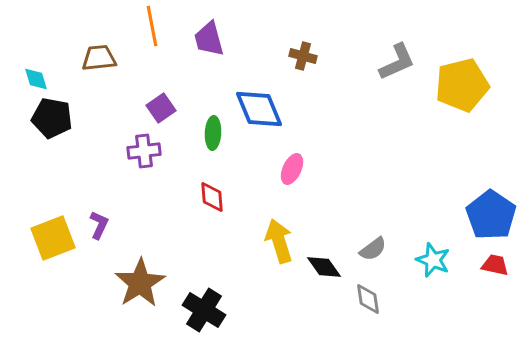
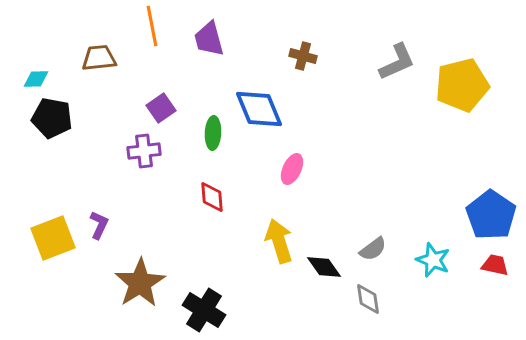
cyan diamond: rotated 76 degrees counterclockwise
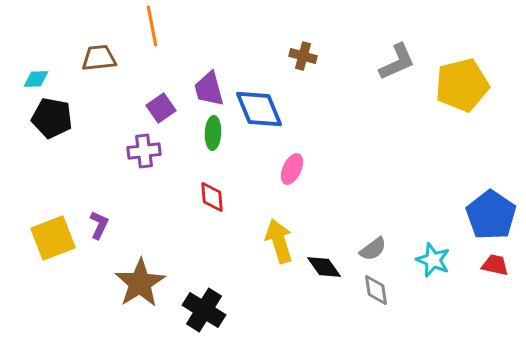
purple trapezoid: moved 50 px down
gray diamond: moved 8 px right, 9 px up
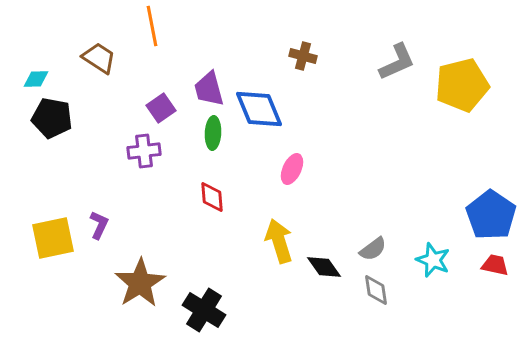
brown trapezoid: rotated 39 degrees clockwise
yellow square: rotated 9 degrees clockwise
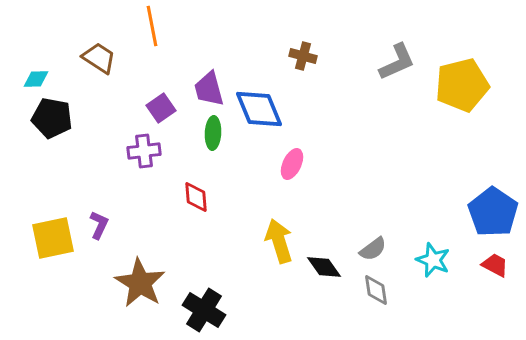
pink ellipse: moved 5 px up
red diamond: moved 16 px left
blue pentagon: moved 2 px right, 3 px up
red trapezoid: rotated 16 degrees clockwise
brown star: rotated 9 degrees counterclockwise
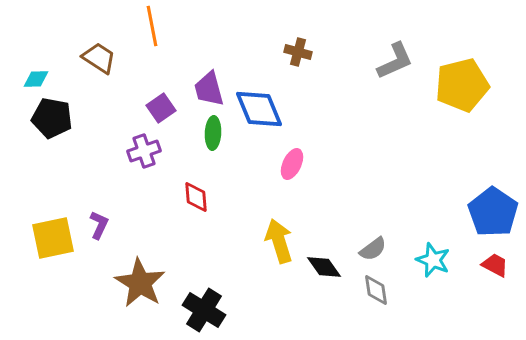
brown cross: moved 5 px left, 4 px up
gray L-shape: moved 2 px left, 1 px up
purple cross: rotated 12 degrees counterclockwise
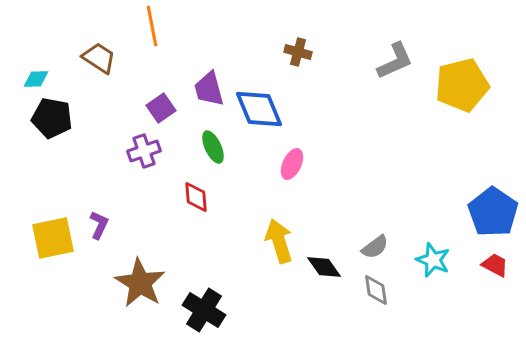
green ellipse: moved 14 px down; rotated 28 degrees counterclockwise
gray semicircle: moved 2 px right, 2 px up
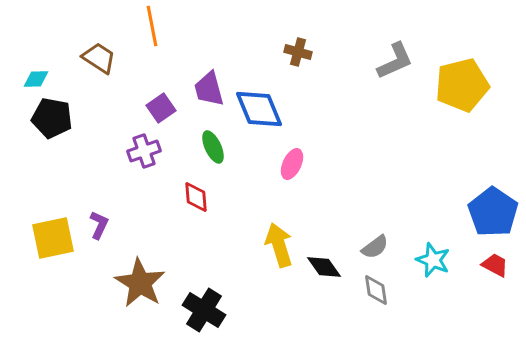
yellow arrow: moved 4 px down
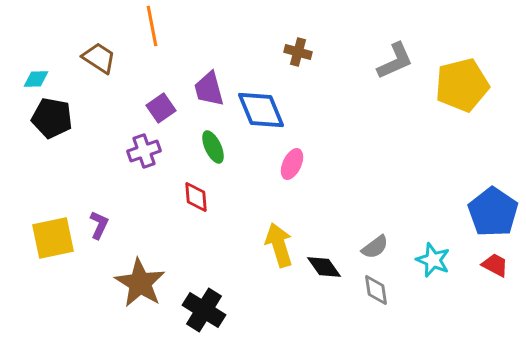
blue diamond: moved 2 px right, 1 px down
